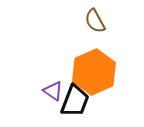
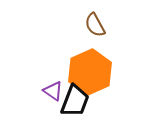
brown semicircle: moved 4 px down
orange hexagon: moved 4 px left
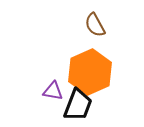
purple triangle: rotated 25 degrees counterclockwise
black trapezoid: moved 3 px right, 4 px down
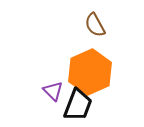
purple triangle: rotated 35 degrees clockwise
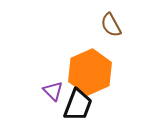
brown semicircle: moved 16 px right
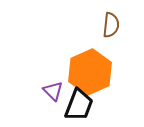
brown semicircle: rotated 145 degrees counterclockwise
black trapezoid: moved 1 px right
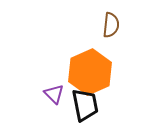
purple triangle: moved 1 px right, 3 px down
black trapezoid: moved 6 px right; rotated 32 degrees counterclockwise
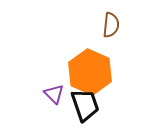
orange hexagon: rotated 12 degrees counterclockwise
black trapezoid: rotated 8 degrees counterclockwise
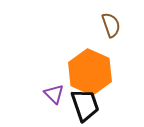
brown semicircle: rotated 25 degrees counterclockwise
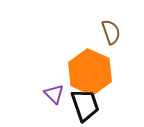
brown semicircle: moved 7 px down
